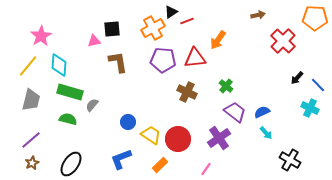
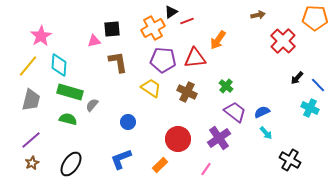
yellow trapezoid: moved 47 px up
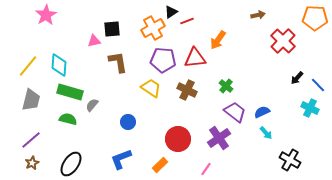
pink star: moved 5 px right, 21 px up
brown cross: moved 2 px up
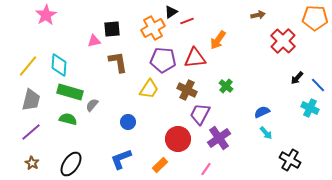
yellow trapezoid: moved 2 px left, 1 px down; rotated 90 degrees clockwise
purple trapezoid: moved 35 px left, 2 px down; rotated 100 degrees counterclockwise
purple line: moved 8 px up
brown star: rotated 16 degrees counterclockwise
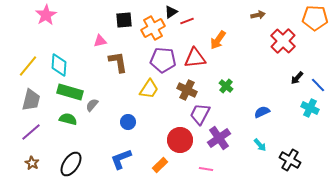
black square: moved 12 px right, 9 px up
pink triangle: moved 6 px right
cyan arrow: moved 6 px left, 12 px down
red circle: moved 2 px right, 1 px down
pink line: rotated 64 degrees clockwise
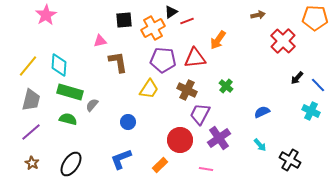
cyan cross: moved 1 px right, 3 px down
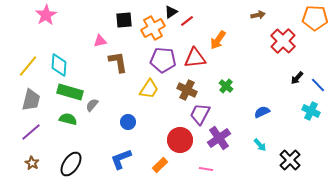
red line: rotated 16 degrees counterclockwise
black cross: rotated 15 degrees clockwise
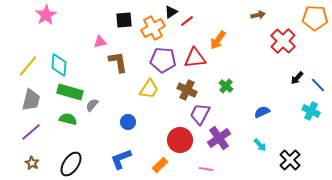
pink triangle: moved 1 px down
